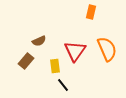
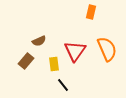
yellow rectangle: moved 1 px left, 2 px up
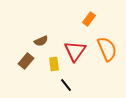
orange rectangle: moved 2 px left, 7 px down; rotated 24 degrees clockwise
brown semicircle: moved 2 px right
black line: moved 3 px right
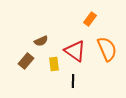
orange rectangle: moved 1 px right
red triangle: rotated 30 degrees counterclockwise
black line: moved 7 px right, 4 px up; rotated 40 degrees clockwise
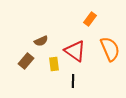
orange semicircle: moved 3 px right
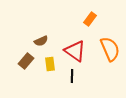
yellow rectangle: moved 4 px left
black line: moved 1 px left, 5 px up
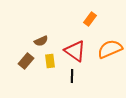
orange semicircle: rotated 90 degrees counterclockwise
yellow rectangle: moved 3 px up
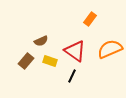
yellow rectangle: rotated 64 degrees counterclockwise
black line: rotated 24 degrees clockwise
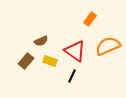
orange semicircle: moved 2 px left, 3 px up
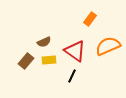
brown semicircle: moved 3 px right, 1 px down
yellow rectangle: moved 1 px left, 1 px up; rotated 24 degrees counterclockwise
